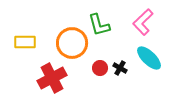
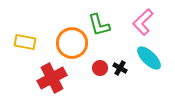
yellow rectangle: rotated 10 degrees clockwise
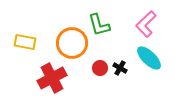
pink L-shape: moved 3 px right, 2 px down
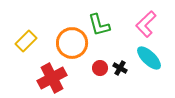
yellow rectangle: moved 1 px right, 1 px up; rotated 55 degrees counterclockwise
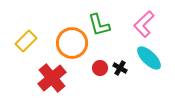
pink L-shape: moved 2 px left
red cross: rotated 12 degrees counterclockwise
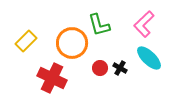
red cross: rotated 24 degrees counterclockwise
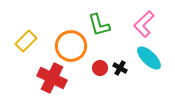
orange circle: moved 1 px left, 3 px down
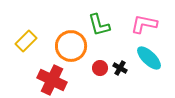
pink L-shape: rotated 56 degrees clockwise
red cross: moved 2 px down
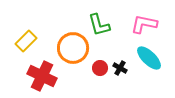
orange circle: moved 2 px right, 2 px down
red cross: moved 10 px left, 4 px up
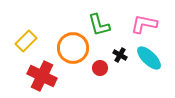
black cross: moved 13 px up
